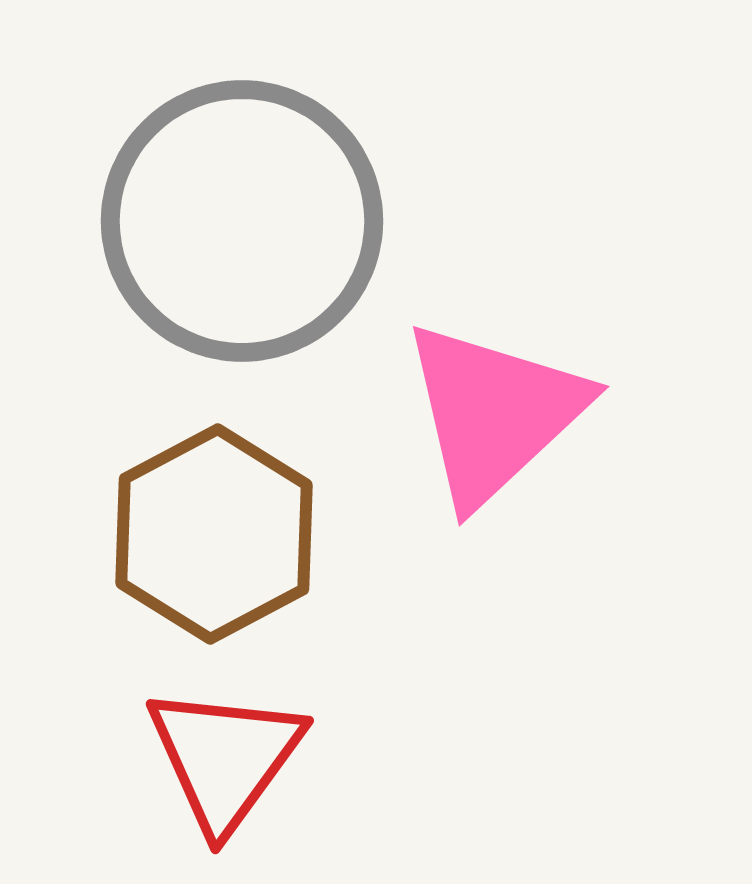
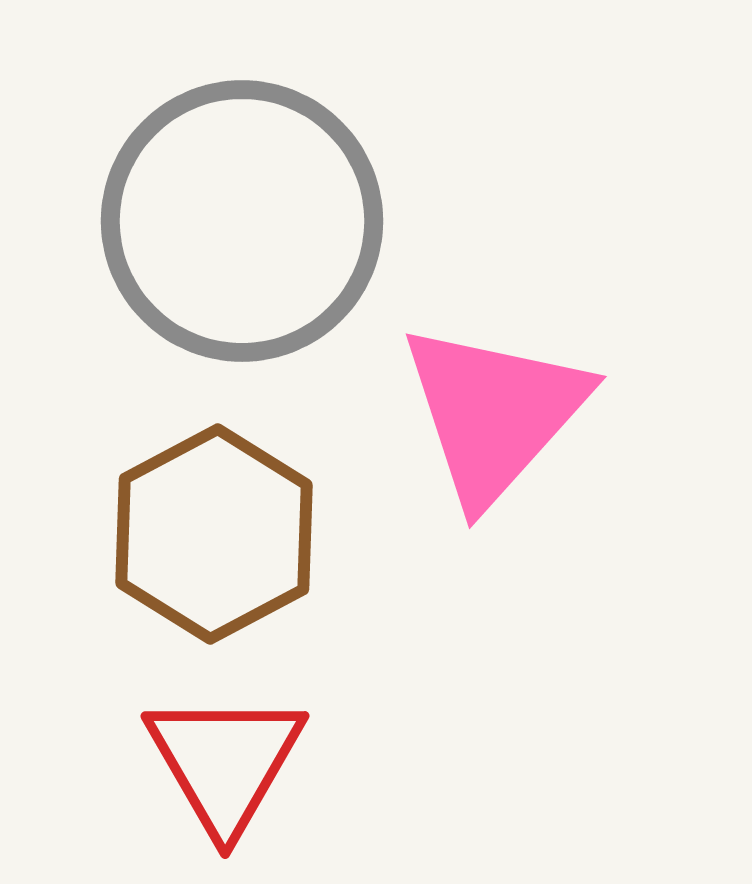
pink triangle: rotated 5 degrees counterclockwise
red triangle: moved 4 px down; rotated 6 degrees counterclockwise
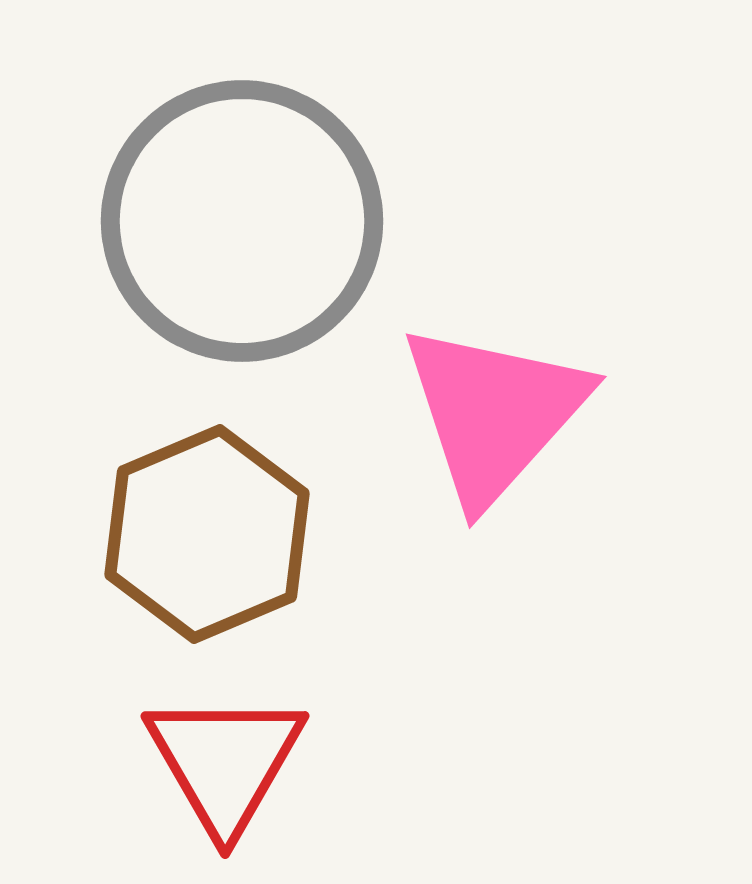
brown hexagon: moved 7 px left; rotated 5 degrees clockwise
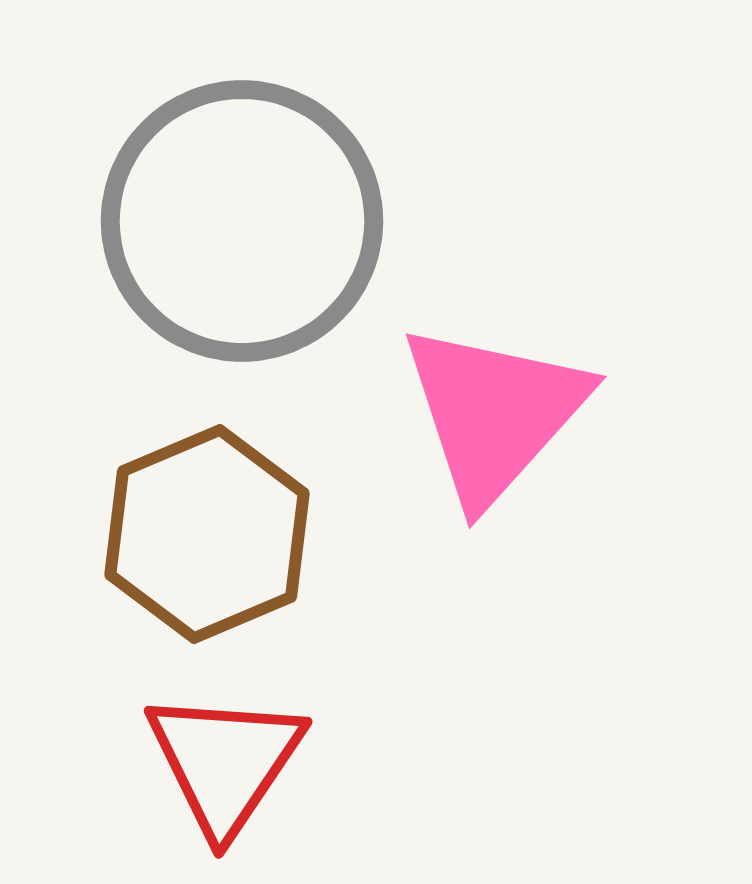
red triangle: rotated 4 degrees clockwise
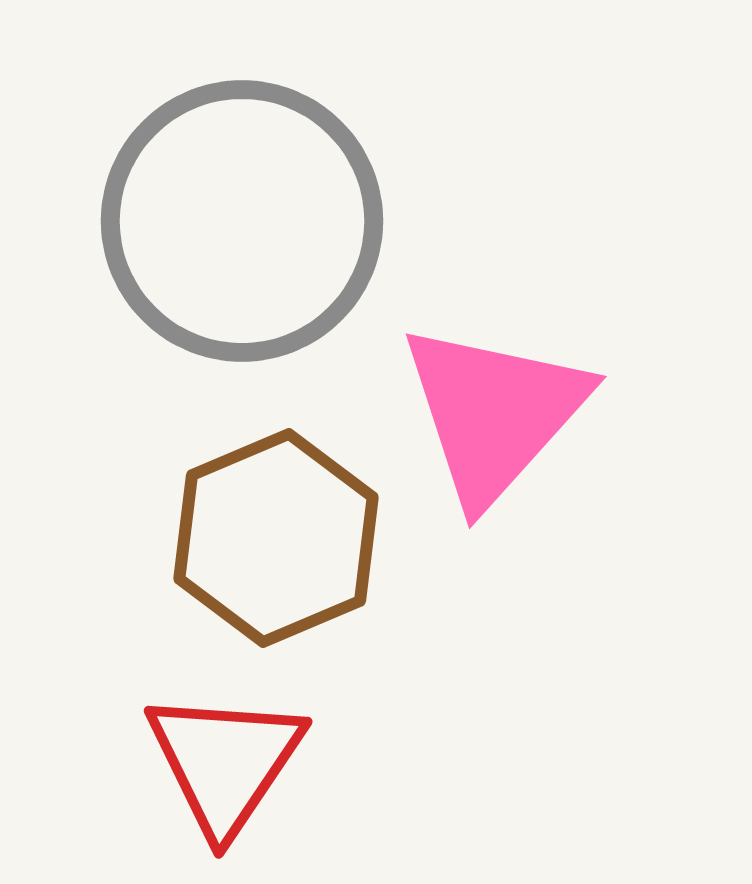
brown hexagon: moved 69 px right, 4 px down
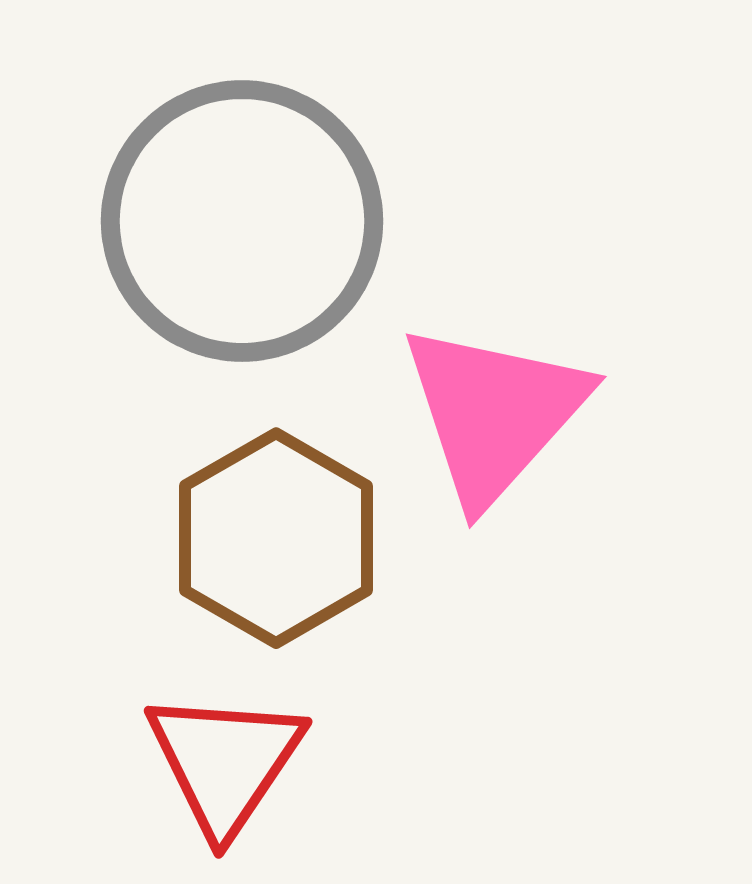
brown hexagon: rotated 7 degrees counterclockwise
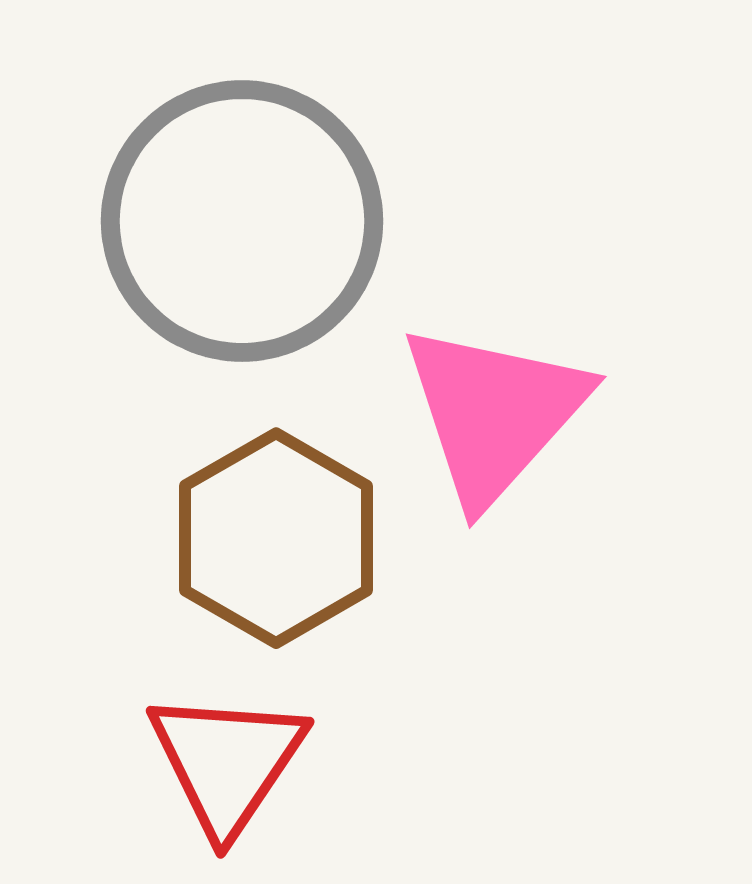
red triangle: moved 2 px right
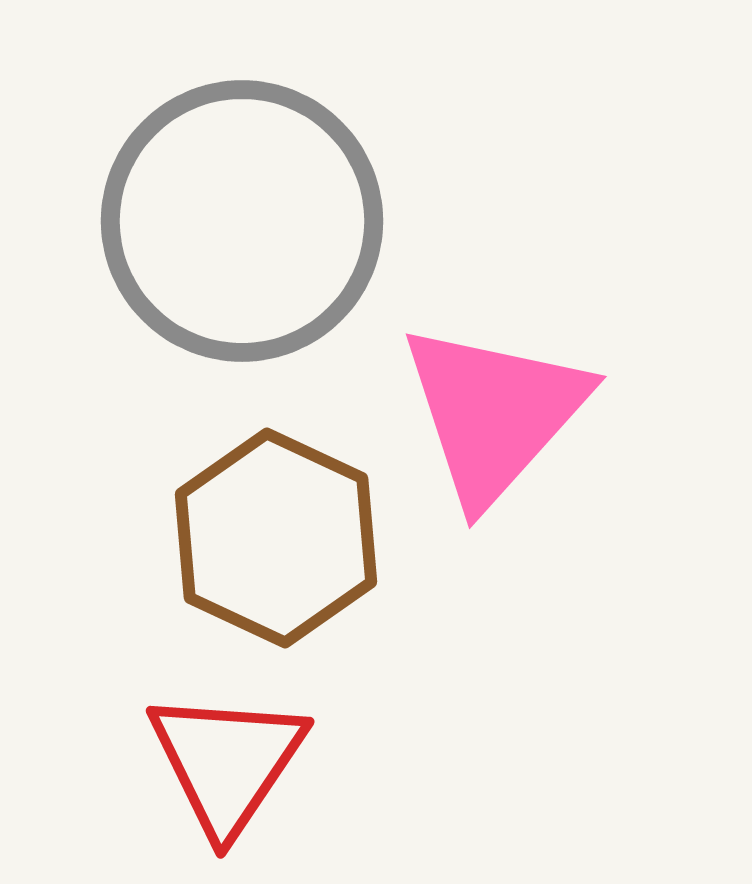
brown hexagon: rotated 5 degrees counterclockwise
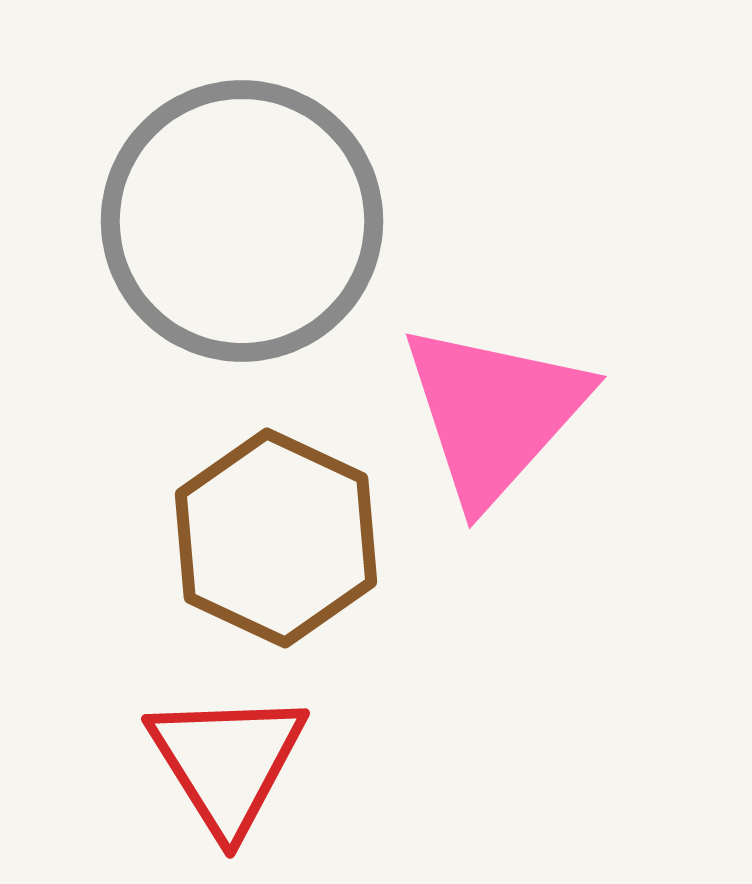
red triangle: rotated 6 degrees counterclockwise
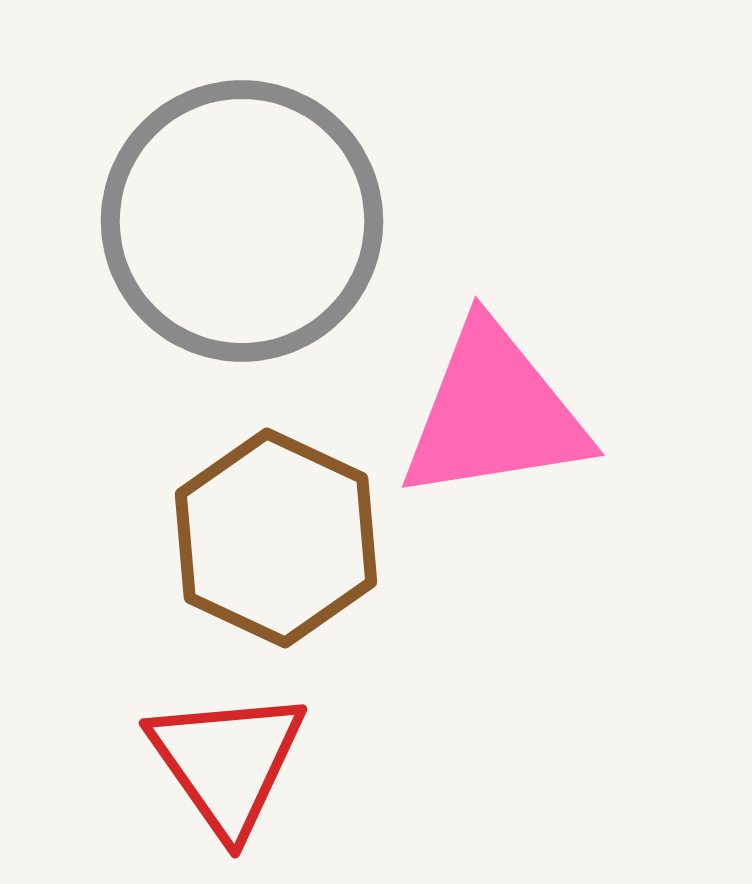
pink triangle: rotated 39 degrees clockwise
red triangle: rotated 3 degrees counterclockwise
